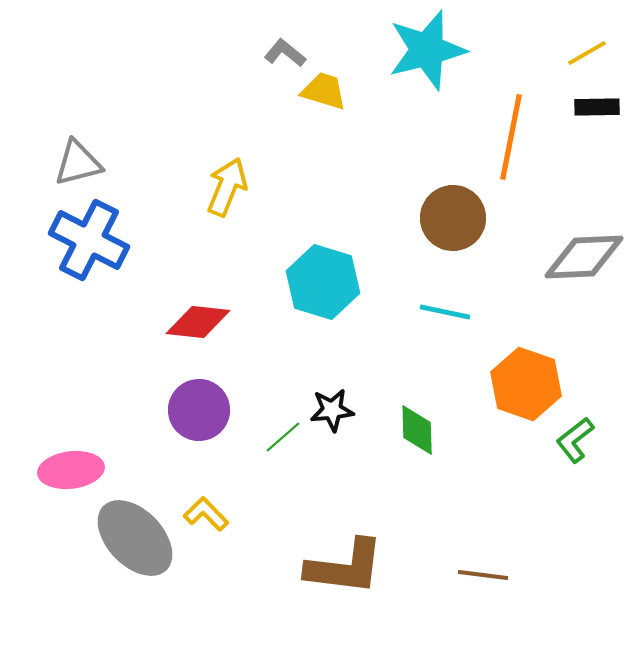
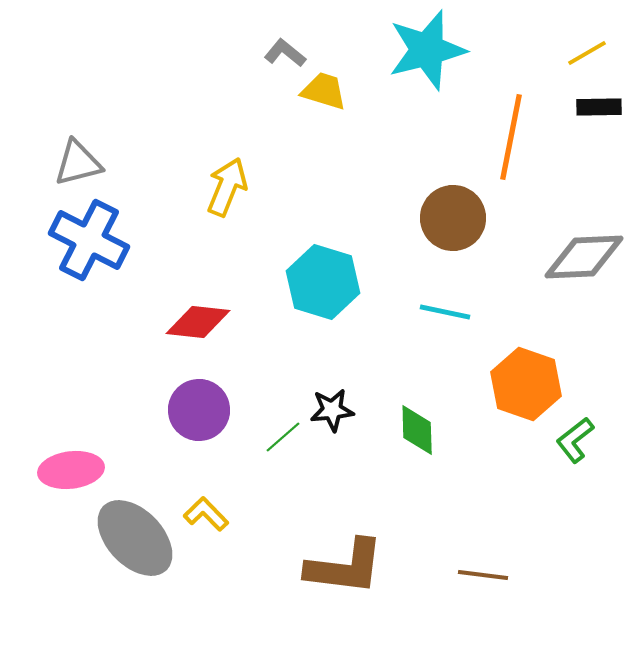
black rectangle: moved 2 px right
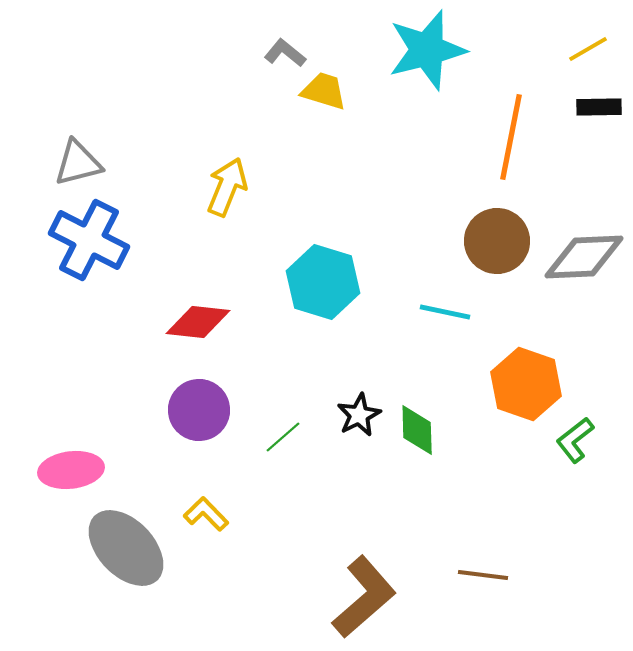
yellow line: moved 1 px right, 4 px up
brown circle: moved 44 px right, 23 px down
black star: moved 27 px right, 5 px down; rotated 21 degrees counterclockwise
gray ellipse: moved 9 px left, 10 px down
brown L-shape: moved 19 px right, 30 px down; rotated 48 degrees counterclockwise
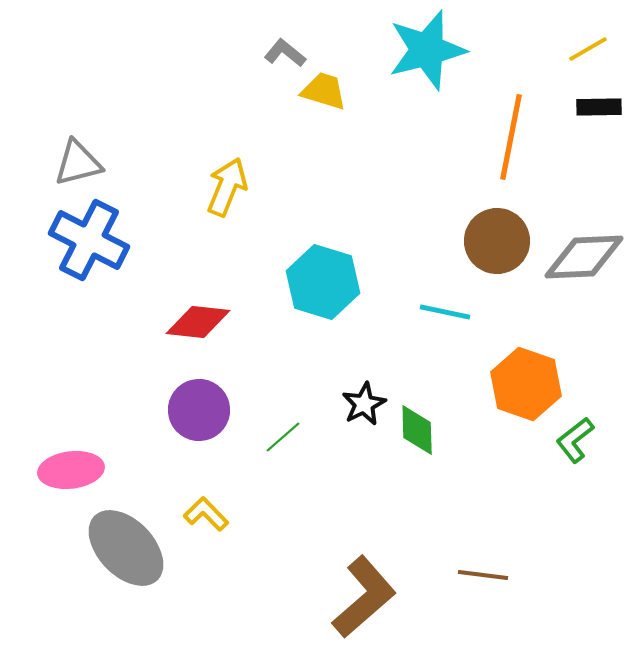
black star: moved 5 px right, 11 px up
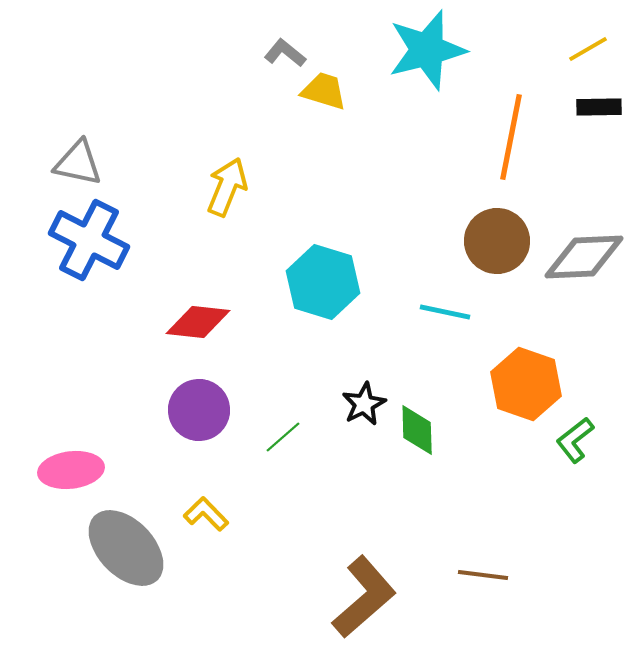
gray triangle: rotated 26 degrees clockwise
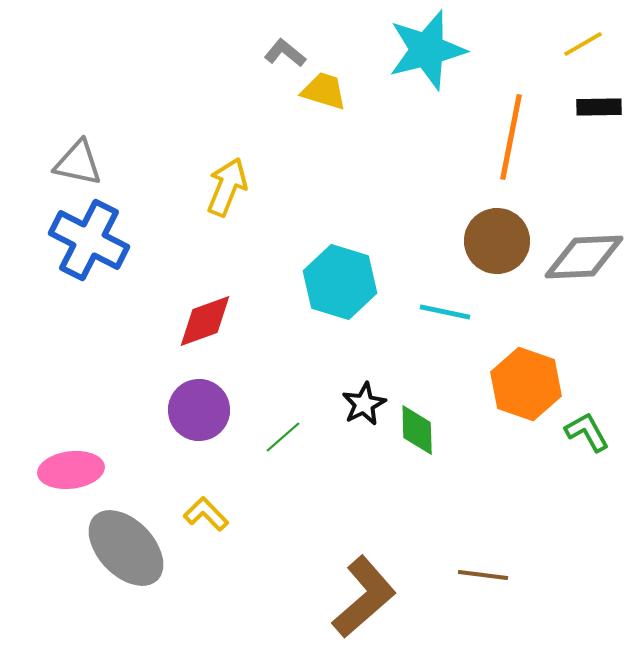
yellow line: moved 5 px left, 5 px up
cyan hexagon: moved 17 px right
red diamond: moved 7 px right, 1 px up; rotated 26 degrees counterclockwise
green L-shape: moved 12 px right, 8 px up; rotated 99 degrees clockwise
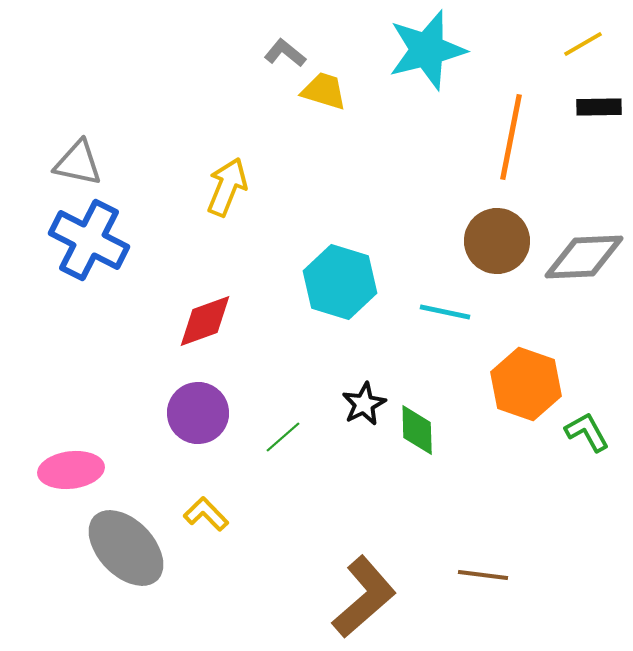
purple circle: moved 1 px left, 3 px down
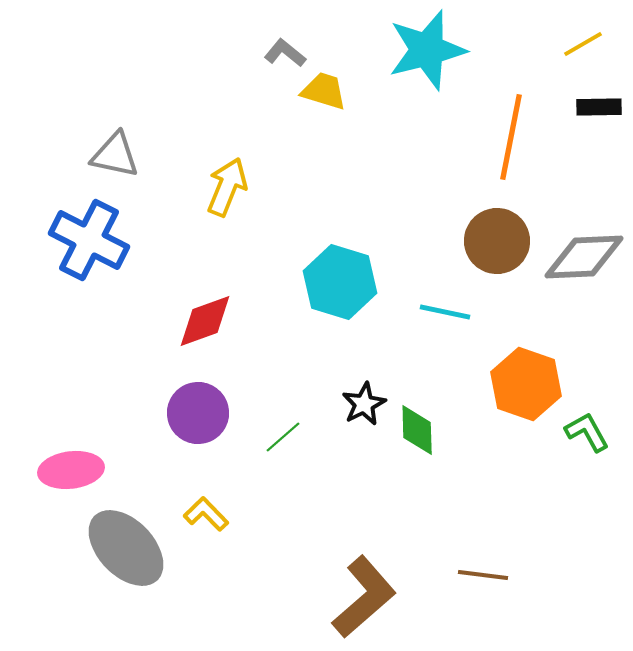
gray triangle: moved 37 px right, 8 px up
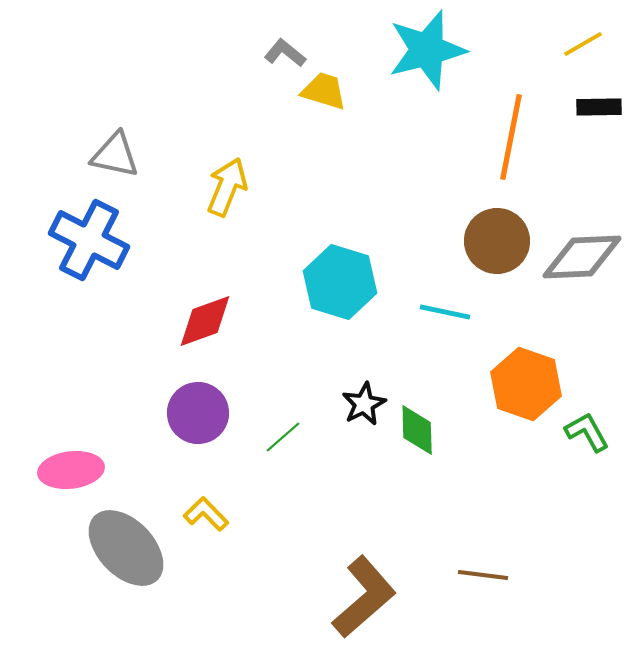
gray diamond: moved 2 px left
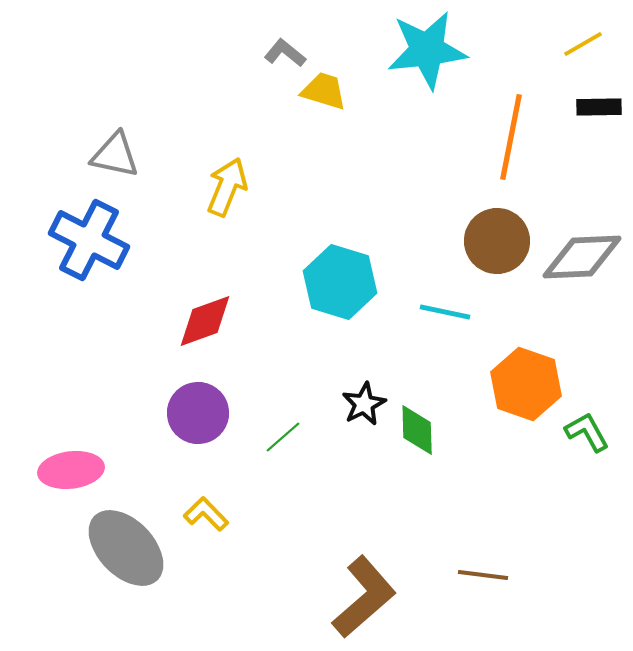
cyan star: rotated 8 degrees clockwise
